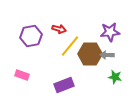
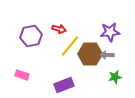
green star: rotated 24 degrees counterclockwise
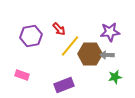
red arrow: rotated 32 degrees clockwise
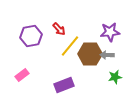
pink rectangle: rotated 56 degrees counterclockwise
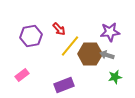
gray arrow: rotated 16 degrees clockwise
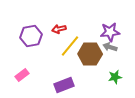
red arrow: rotated 120 degrees clockwise
gray arrow: moved 3 px right, 8 px up
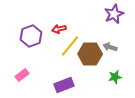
purple star: moved 4 px right, 18 px up; rotated 18 degrees counterclockwise
purple hexagon: rotated 10 degrees counterclockwise
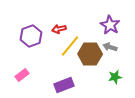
purple star: moved 4 px left, 11 px down; rotated 18 degrees counterclockwise
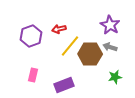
pink rectangle: moved 11 px right; rotated 40 degrees counterclockwise
